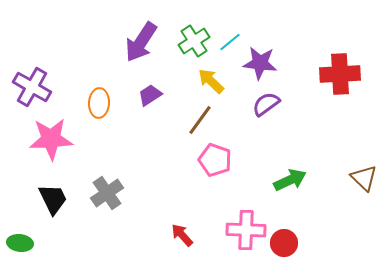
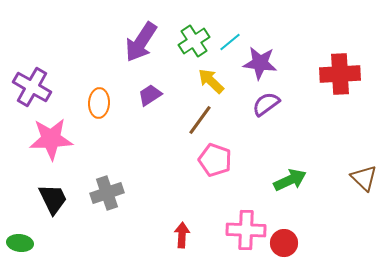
gray cross: rotated 16 degrees clockwise
red arrow: rotated 45 degrees clockwise
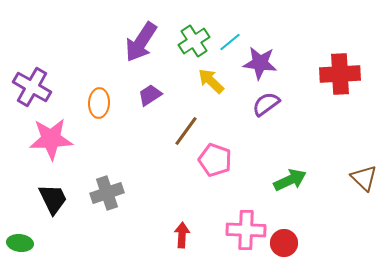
brown line: moved 14 px left, 11 px down
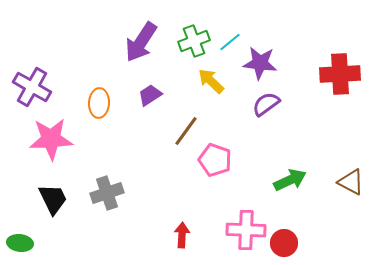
green cross: rotated 12 degrees clockwise
brown triangle: moved 13 px left, 4 px down; rotated 16 degrees counterclockwise
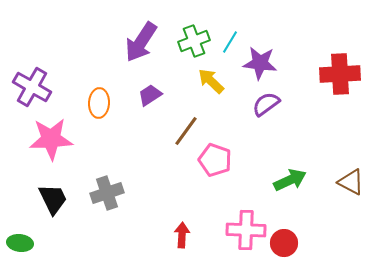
cyan line: rotated 20 degrees counterclockwise
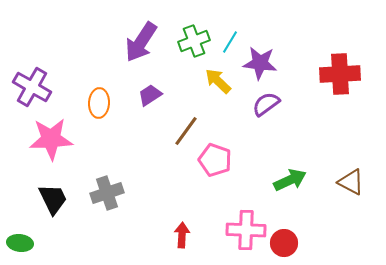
yellow arrow: moved 7 px right
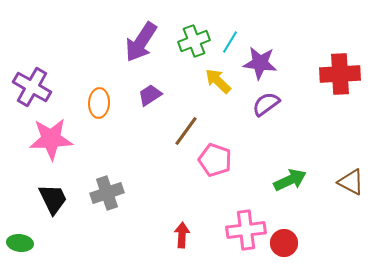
pink cross: rotated 9 degrees counterclockwise
